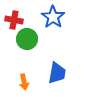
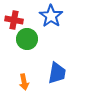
blue star: moved 2 px left, 1 px up
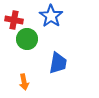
blue trapezoid: moved 1 px right, 10 px up
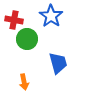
blue trapezoid: rotated 25 degrees counterclockwise
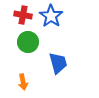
red cross: moved 9 px right, 5 px up
green circle: moved 1 px right, 3 px down
orange arrow: moved 1 px left
